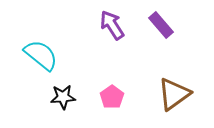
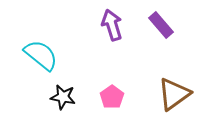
purple arrow: rotated 16 degrees clockwise
black star: rotated 15 degrees clockwise
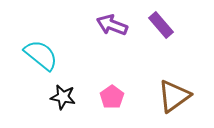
purple arrow: rotated 52 degrees counterclockwise
brown triangle: moved 2 px down
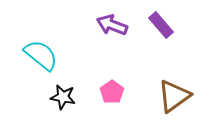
pink pentagon: moved 5 px up
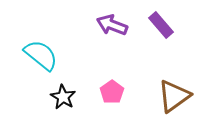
black star: rotated 20 degrees clockwise
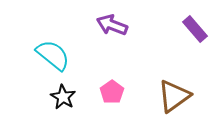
purple rectangle: moved 34 px right, 4 px down
cyan semicircle: moved 12 px right
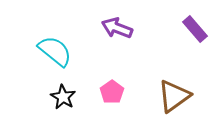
purple arrow: moved 5 px right, 3 px down
cyan semicircle: moved 2 px right, 4 px up
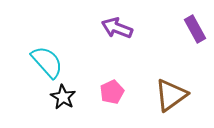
purple rectangle: rotated 12 degrees clockwise
cyan semicircle: moved 8 px left, 11 px down; rotated 9 degrees clockwise
pink pentagon: rotated 10 degrees clockwise
brown triangle: moved 3 px left, 1 px up
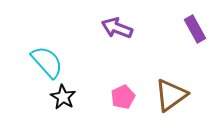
pink pentagon: moved 11 px right, 5 px down
